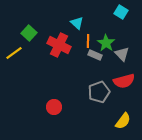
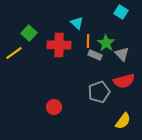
red cross: rotated 25 degrees counterclockwise
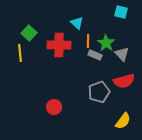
cyan square: rotated 16 degrees counterclockwise
yellow line: moved 6 px right; rotated 60 degrees counterclockwise
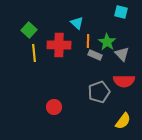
green square: moved 3 px up
green star: moved 1 px right, 1 px up
yellow line: moved 14 px right
red semicircle: rotated 15 degrees clockwise
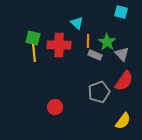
green square: moved 4 px right, 8 px down; rotated 28 degrees counterclockwise
red semicircle: rotated 55 degrees counterclockwise
red circle: moved 1 px right
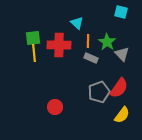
green square: rotated 21 degrees counterclockwise
gray rectangle: moved 4 px left, 3 px down
red semicircle: moved 5 px left, 7 px down
yellow semicircle: moved 1 px left, 6 px up
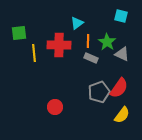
cyan square: moved 4 px down
cyan triangle: rotated 40 degrees clockwise
green square: moved 14 px left, 5 px up
gray triangle: rotated 21 degrees counterclockwise
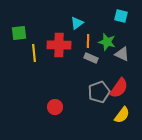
green star: rotated 18 degrees counterclockwise
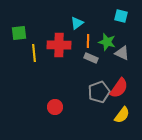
gray triangle: moved 1 px up
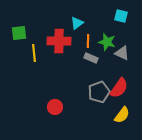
red cross: moved 4 px up
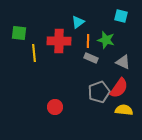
cyan triangle: moved 1 px right, 1 px up
green square: rotated 14 degrees clockwise
green star: moved 1 px left, 2 px up
gray triangle: moved 1 px right, 9 px down
yellow semicircle: moved 2 px right, 5 px up; rotated 120 degrees counterclockwise
